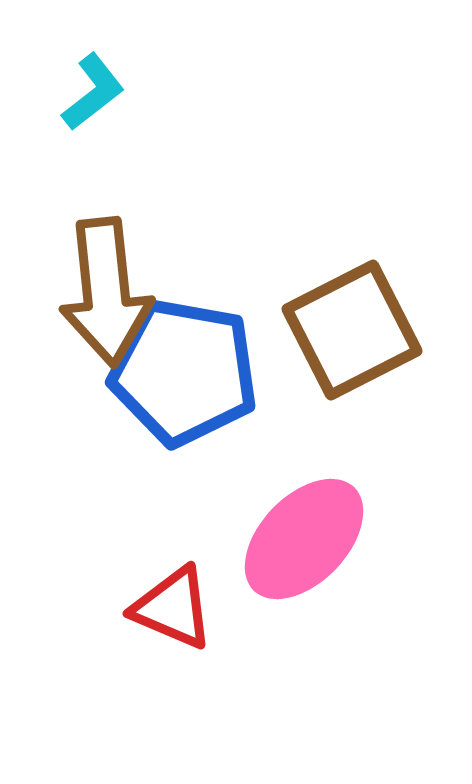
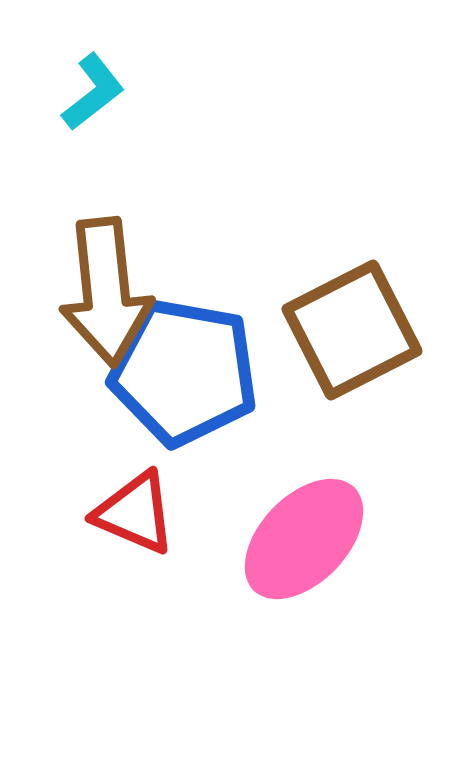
red triangle: moved 38 px left, 95 px up
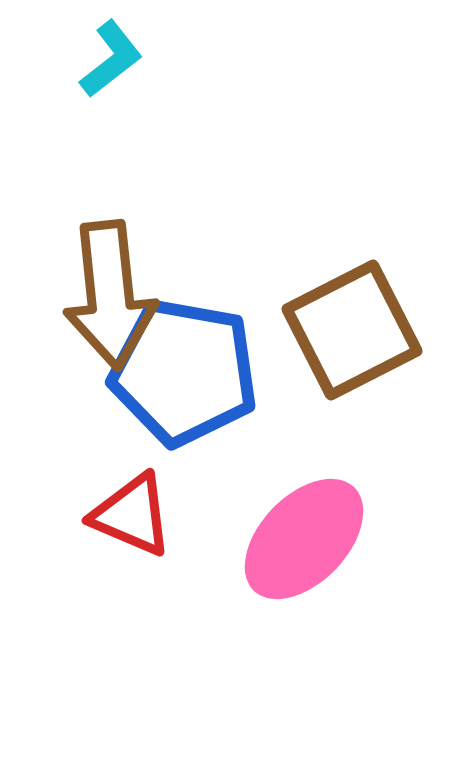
cyan L-shape: moved 18 px right, 33 px up
brown arrow: moved 4 px right, 3 px down
red triangle: moved 3 px left, 2 px down
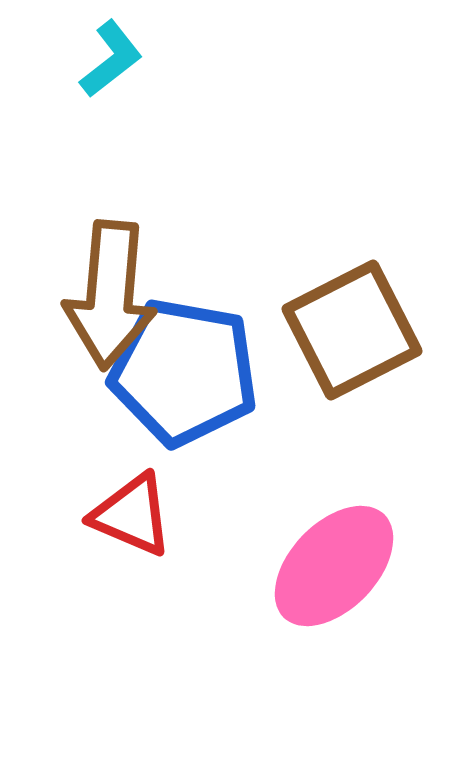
brown arrow: rotated 11 degrees clockwise
pink ellipse: moved 30 px right, 27 px down
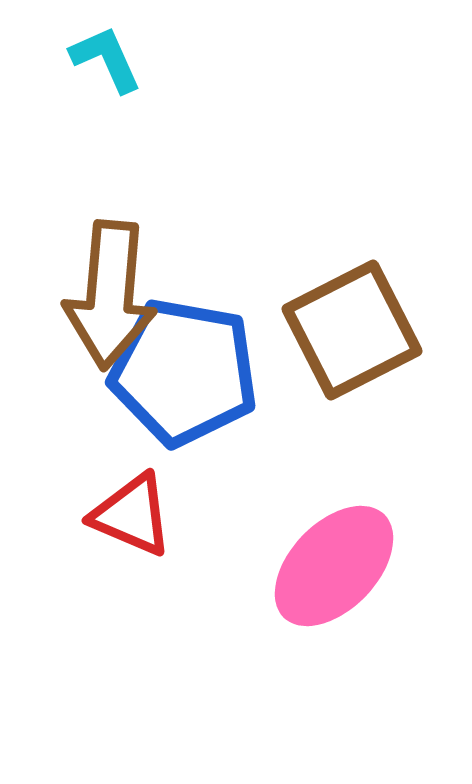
cyan L-shape: moved 5 px left; rotated 76 degrees counterclockwise
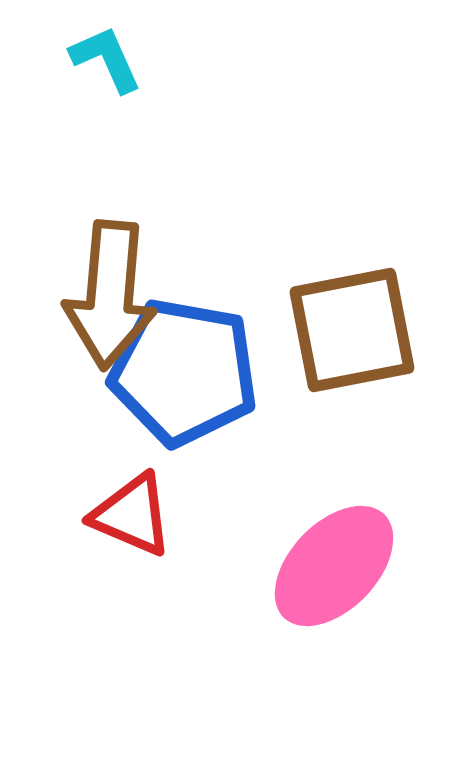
brown square: rotated 16 degrees clockwise
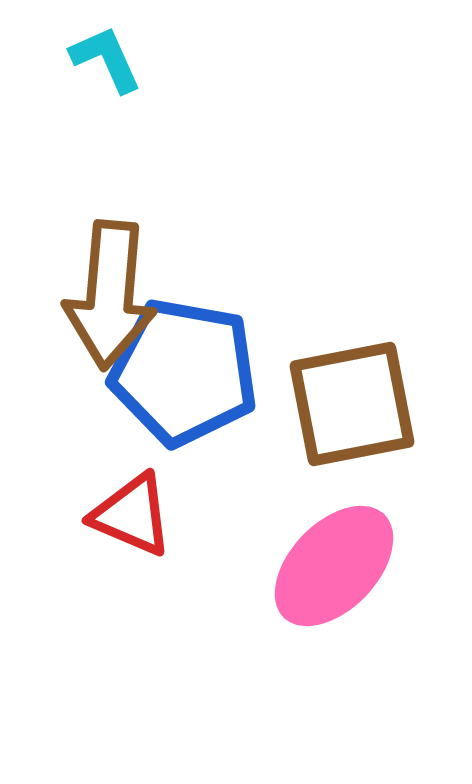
brown square: moved 74 px down
